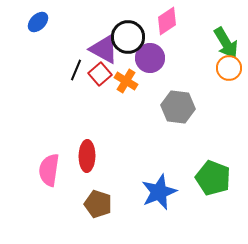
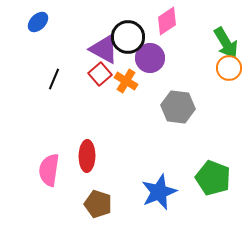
black line: moved 22 px left, 9 px down
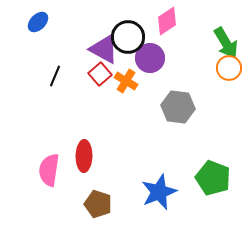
black line: moved 1 px right, 3 px up
red ellipse: moved 3 px left
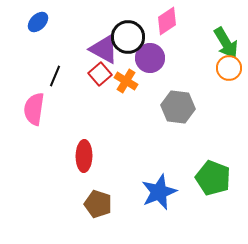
pink semicircle: moved 15 px left, 61 px up
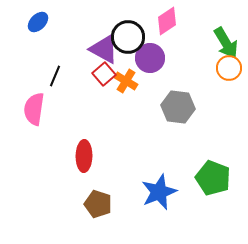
red square: moved 4 px right
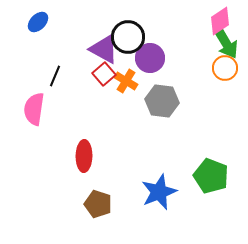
pink diamond: moved 53 px right
orange circle: moved 4 px left
gray hexagon: moved 16 px left, 6 px up
green pentagon: moved 2 px left, 2 px up
